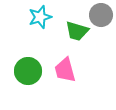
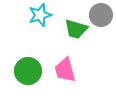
cyan star: moved 2 px up
green trapezoid: moved 1 px left, 2 px up
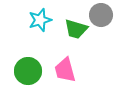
cyan star: moved 5 px down
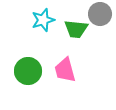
gray circle: moved 1 px left, 1 px up
cyan star: moved 3 px right
green trapezoid: rotated 10 degrees counterclockwise
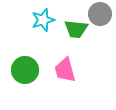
green circle: moved 3 px left, 1 px up
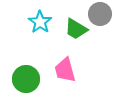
cyan star: moved 3 px left, 2 px down; rotated 20 degrees counterclockwise
green trapezoid: rotated 25 degrees clockwise
green circle: moved 1 px right, 9 px down
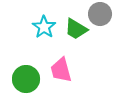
cyan star: moved 4 px right, 5 px down
pink trapezoid: moved 4 px left
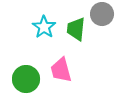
gray circle: moved 2 px right
green trapezoid: rotated 65 degrees clockwise
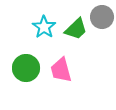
gray circle: moved 3 px down
green trapezoid: rotated 140 degrees counterclockwise
green circle: moved 11 px up
